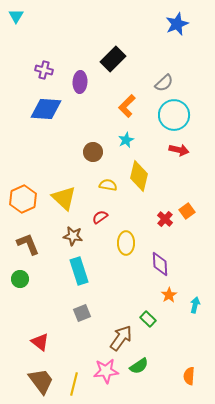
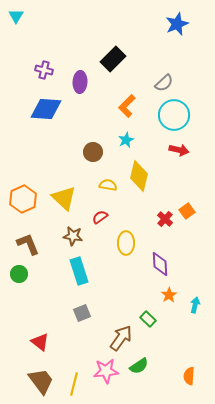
green circle: moved 1 px left, 5 px up
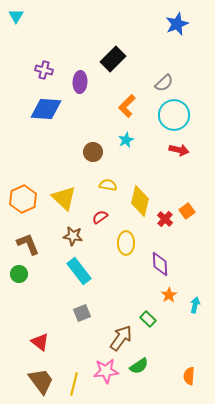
yellow diamond: moved 1 px right, 25 px down
cyan rectangle: rotated 20 degrees counterclockwise
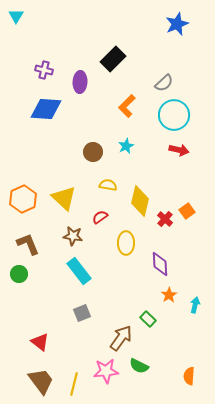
cyan star: moved 6 px down
green semicircle: rotated 60 degrees clockwise
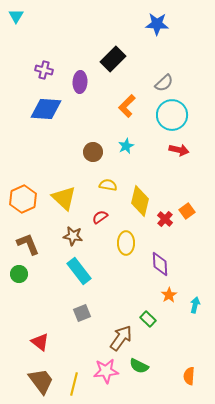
blue star: moved 20 px left; rotated 25 degrees clockwise
cyan circle: moved 2 px left
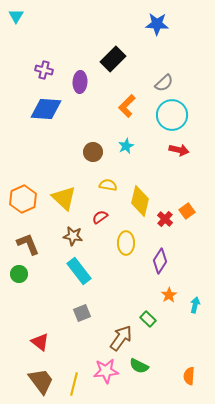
purple diamond: moved 3 px up; rotated 35 degrees clockwise
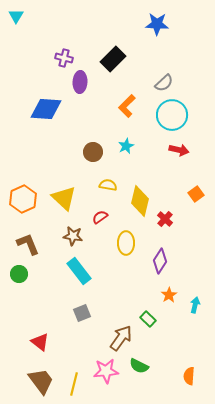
purple cross: moved 20 px right, 12 px up
orange square: moved 9 px right, 17 px up
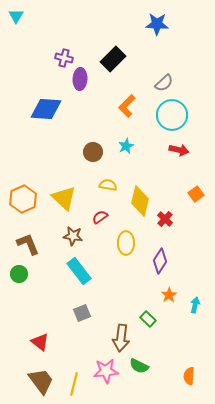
purple ellipse: moved 3 px up
brown arrow: rotated 152 degrees clockwise
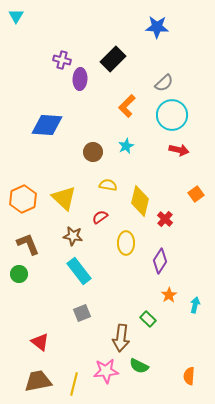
blue star: moved 3 px down
purple cross: moved 2 px left, 2 px down
blue diamond: moved 1 px right, 16 px down
brown trapezoid: moved 3 px left; rotated 64 degrees counterclockwise
